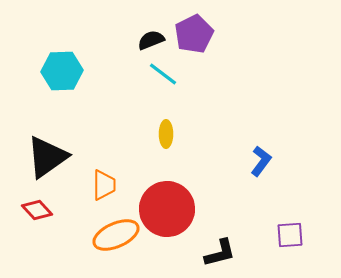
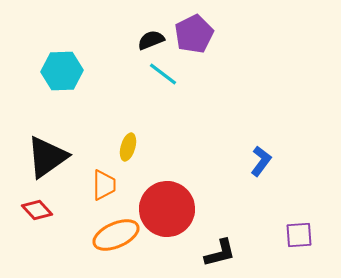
yellow ellipse: moved 38 px left, 13 px down; rotated 16 degrees clockwise
purple square: moved 9 px right
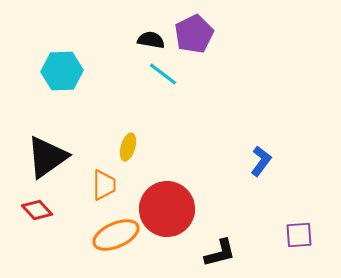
black semicircle: rotated 32 degrees clockwise
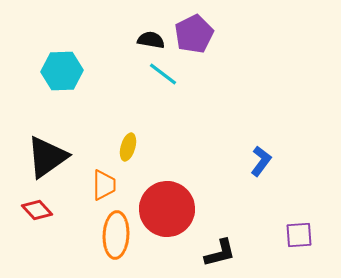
orange ellipse: rotated 63 degrees counterclockwise
